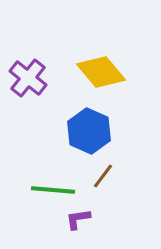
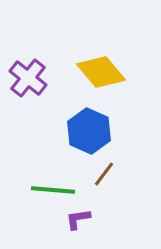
brown line: moved 1 px right, 2 px up
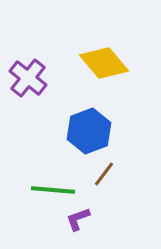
yellow diamond: moved 3 px right, 9 px up
blue hexagon: rotated 15 degrees clockwise
purple L-shape: rotated 12 degrees counterclockwise
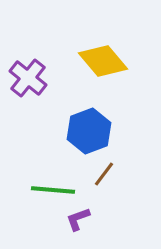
yellow diamond: moved 1 px left, 2 px up
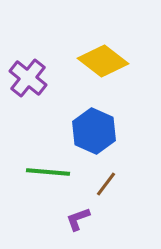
yellow diamond: rotated 12 degrees counterclockwise
blue hexagon: moved 5 px right; rotated 15 degrees counterclockwise
brown line: moved 2 px right, 10 px down
green line: moved 5 px left, 18 px up
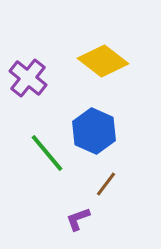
green line: moved 1 px left, 19 px up; rotated 45 degrees clockwise
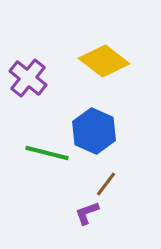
yellow diamond: moved 1 px right
green line: rotated 36 degrees counterclockwise
purple L-shape: moved 9 px right, 6 px up
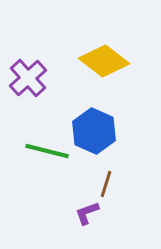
purple cross: rotated 9 degrees clockwise
green line: moved 2 px up
brown line: rotated 20 degrees counterclockwise
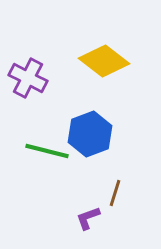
purple cross: rotated 21 degrees counterclockwise
blue hexagon: moved 4 px left, 3 px down; rotated 15 degrees clockwise
brown line: moved 9 px right, 9 px down
purple L-shape: moved 1 px right, 5 px down
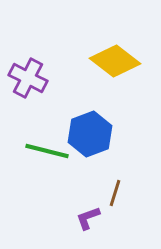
yellow diamond: moved 11 px right
